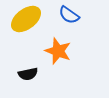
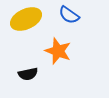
yellow ellipse: rotated 12 degrees clockwise
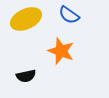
orange star: moved 3 px right
black semicircle: moved 2 px left, 2 px down
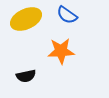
blue semicircle: moved 2 px left
orange star: rotated 24 degrees counterclockwise
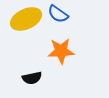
blue semicircle: moved 9 px left, 1 px up
black semicircle: moved 6 px right, 2 px down
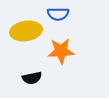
blue semicircle: rotated 35 degrees counterclockwise
yellow ellipse: moved 12 px down; rotated 16 degrees clockwise
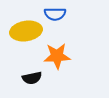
blue semicircle: moved 3 px left
orange star: moved 4 px left, 5 px down
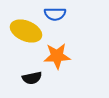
yellow ellipse: rotated 32 degrees clockwise
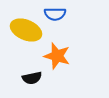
yellow ellipse: moved 1 px up
orange star: rotated 20 degrees clockwise
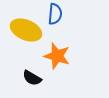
blue semicircle: rotated 85 degrees counterclockwise
black semicircle: rotated 42 degrees clockwise
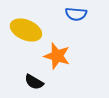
blue semicircle: moved 21 px right; rotated 90 degrees clockwise
black semicircle: moved 2 px right, 4 px down
